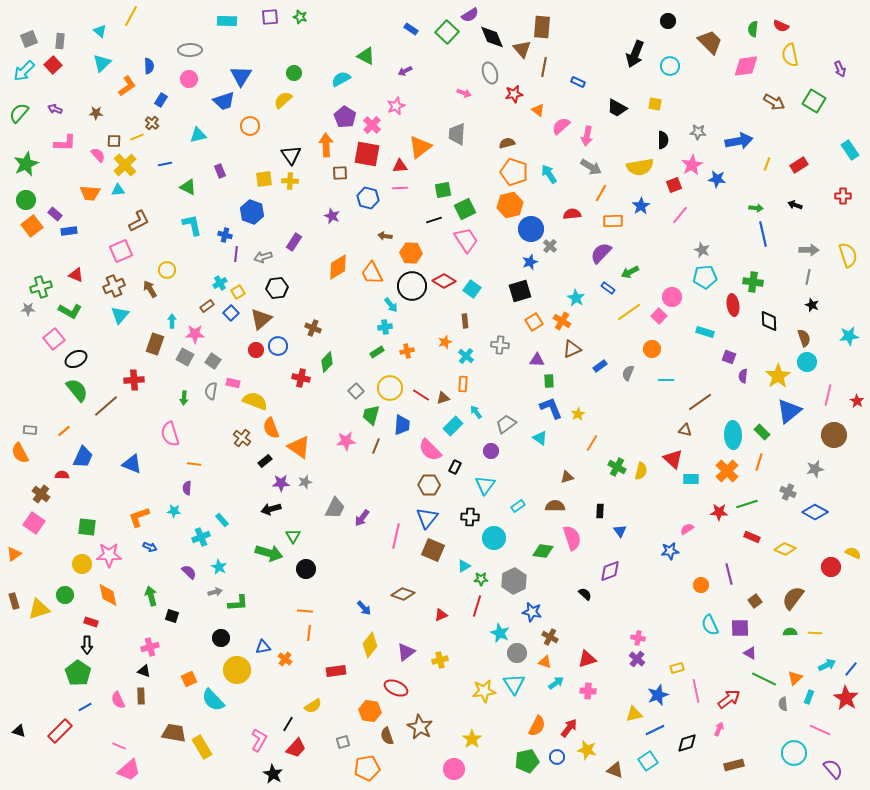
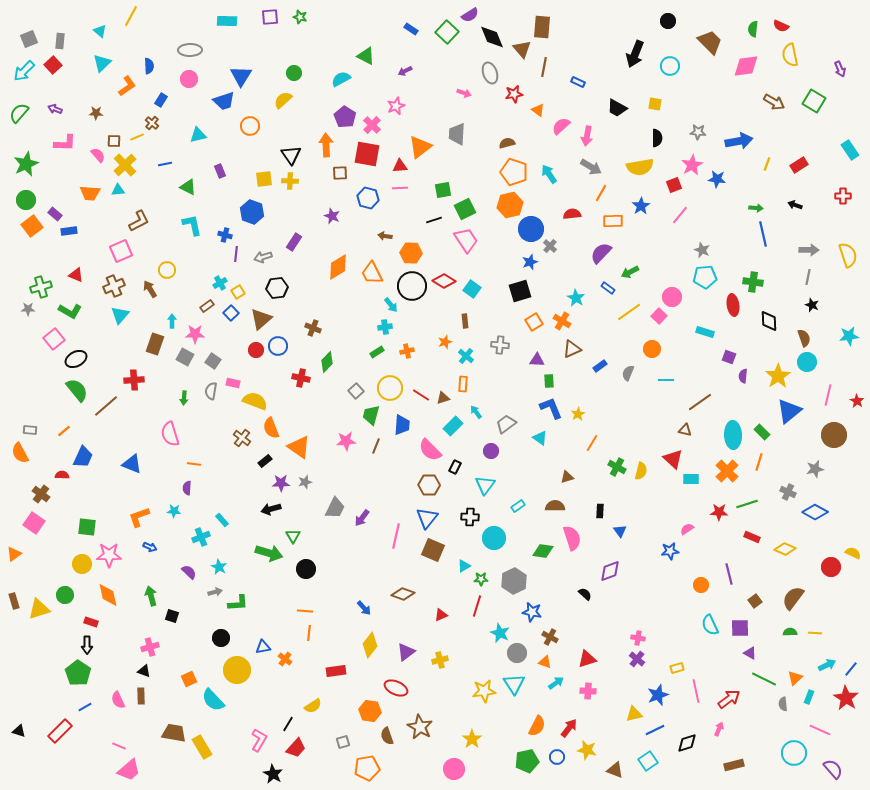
black semicircle at (663, 140): moved 6 px left, 2 px up
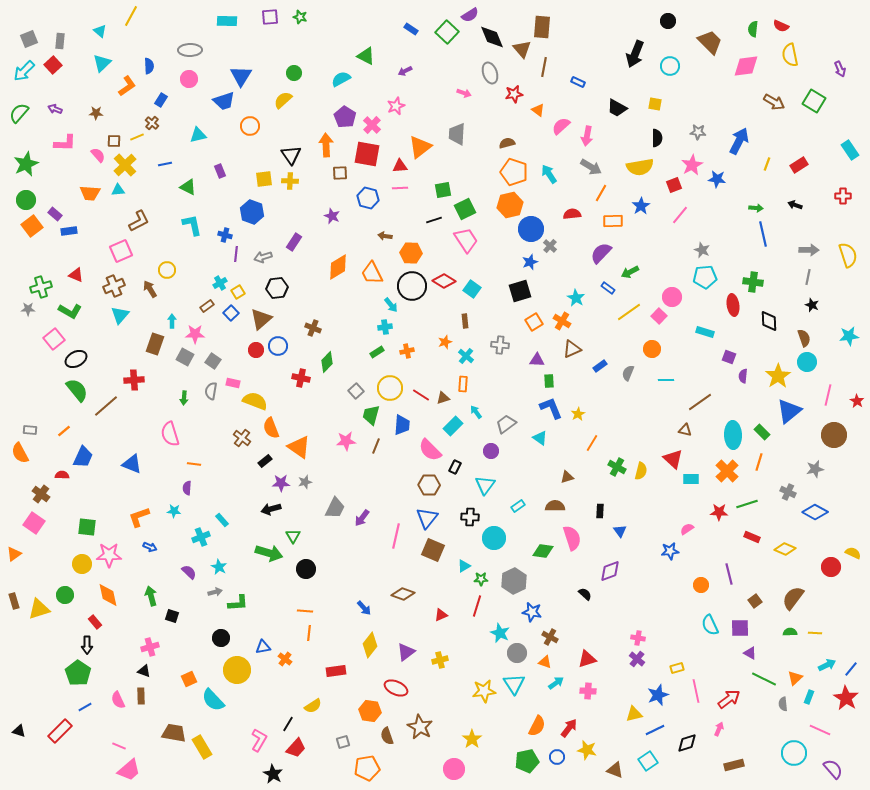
blue arrow at (739, 141): rotated 52 degrees counterclockwise
red rectangle at (91, 622): moved 4 px right; rotated 32 degrees clockwise
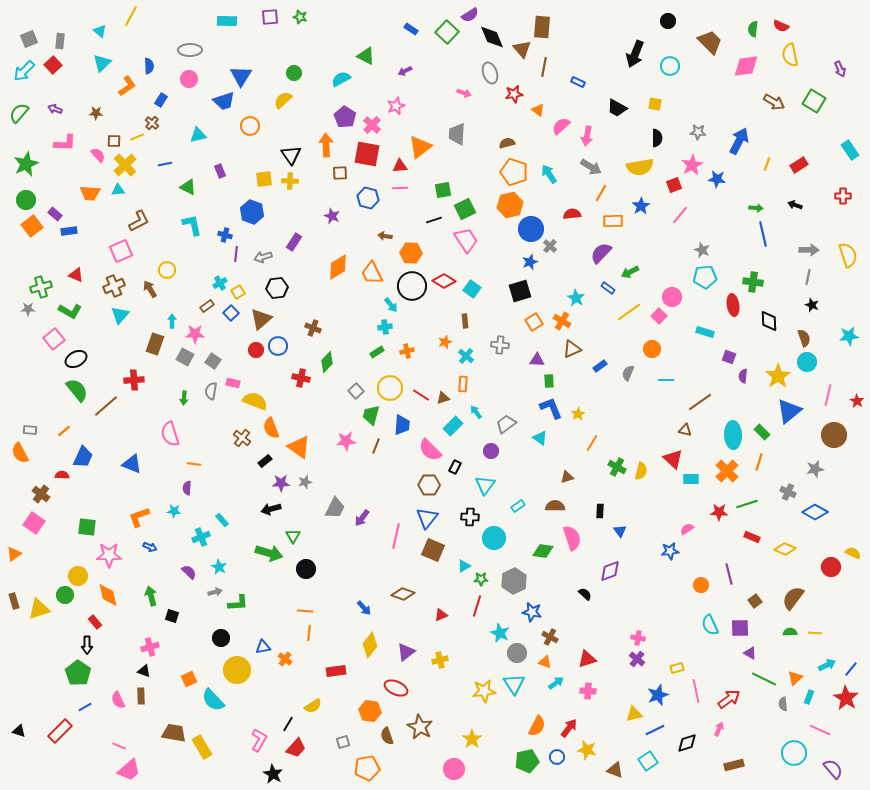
yellow circle at (82, 564): moved 4 px left, 12 px down
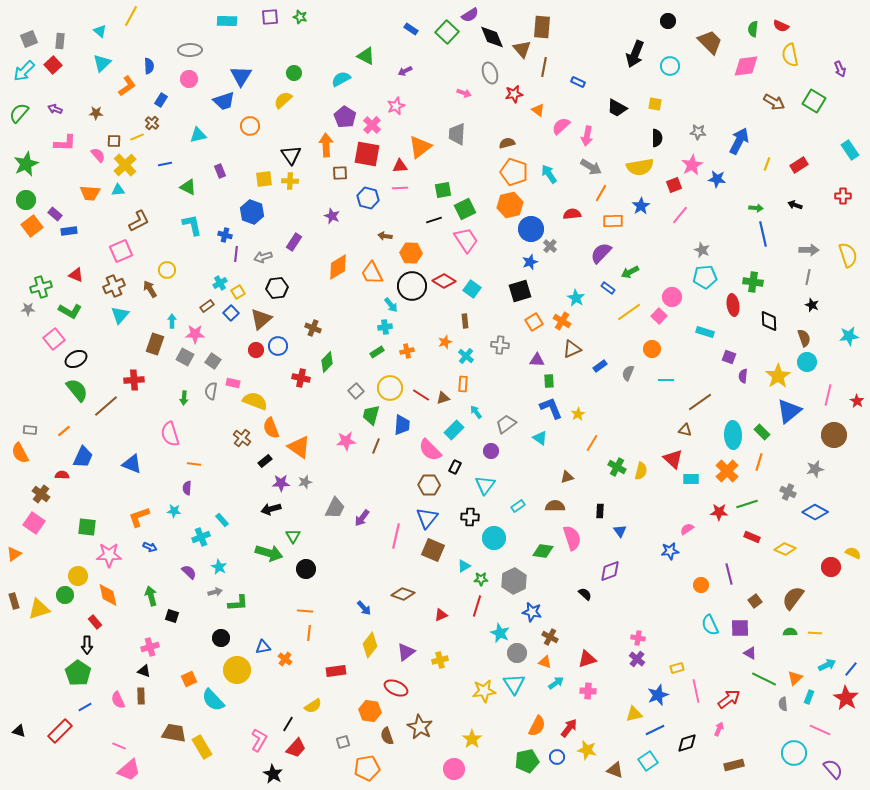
cyan rectangle at (453, 426): moved 1 px right, 4 px down
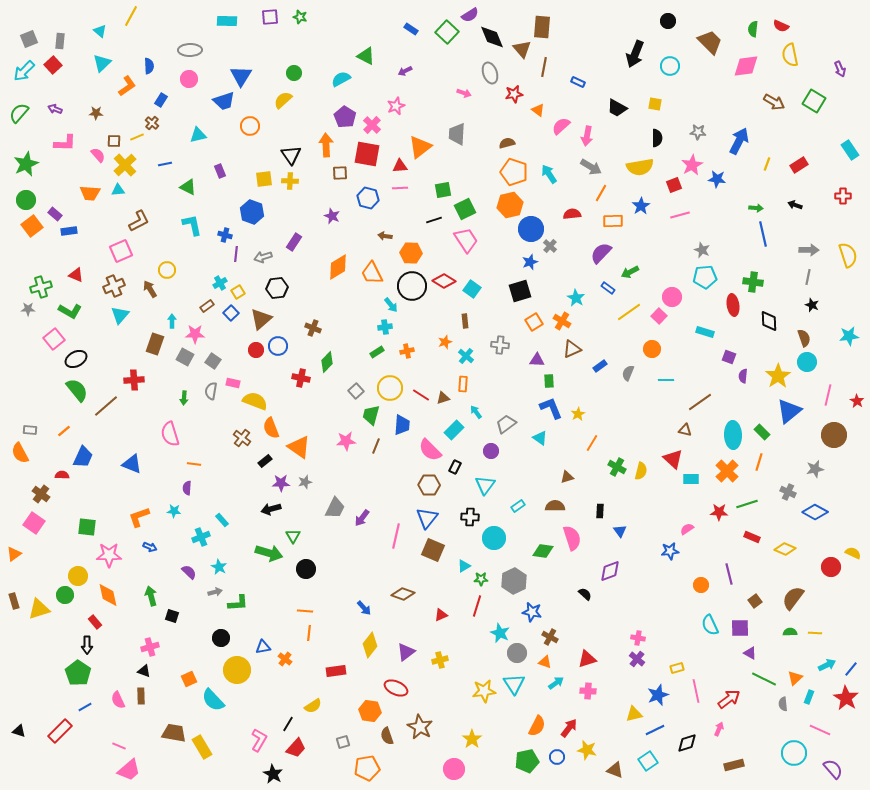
pink line at (680, 215): rotated 36 degrees clockwise
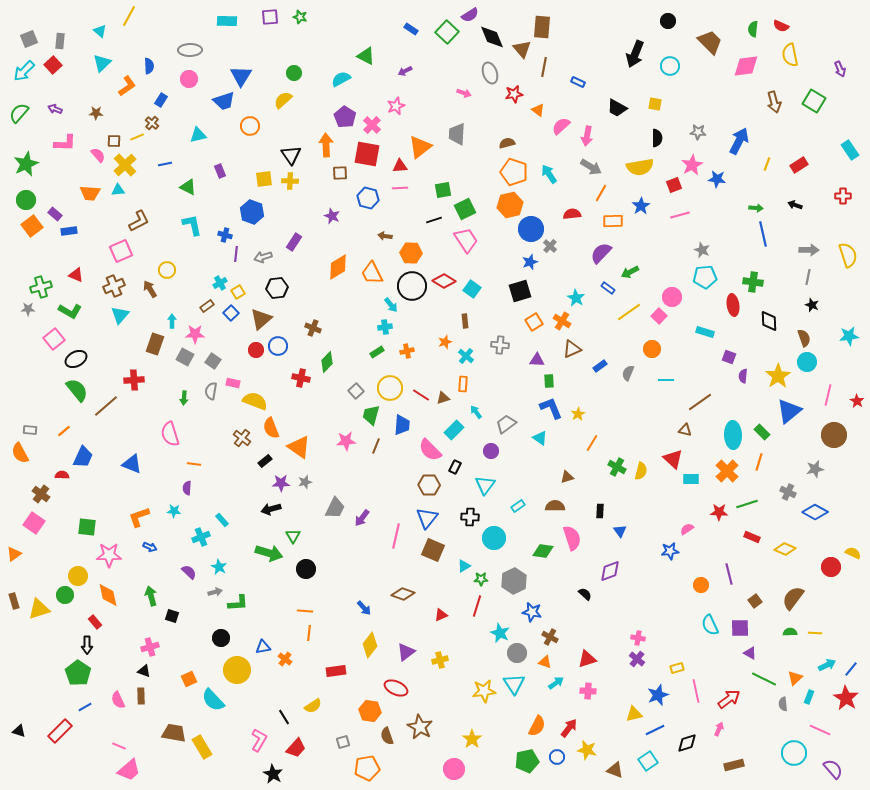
yellow line at (131, 16): moved 2 px left
brown arrow at (774, 102): rotated 45 degrees clockwise
black line at (288, 724): moved 4 px left, 7 px up; rotated 63 degrees counterclockwise
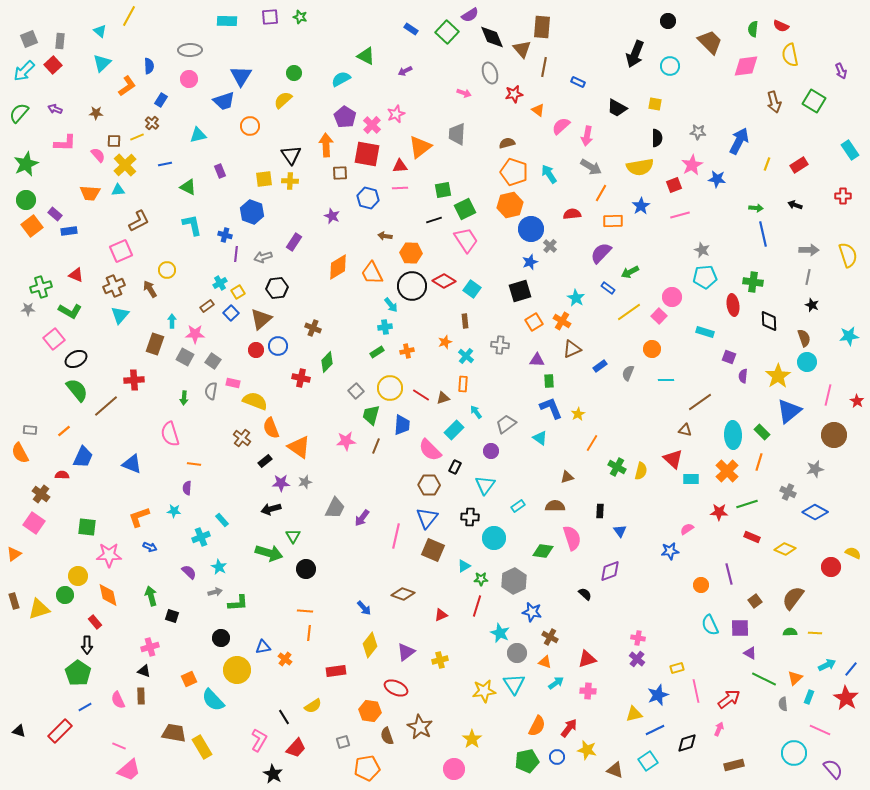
purple arrow at (840, 69): moved 1 px right, 2 px down
pink star at (396, 106): moved 8 px down
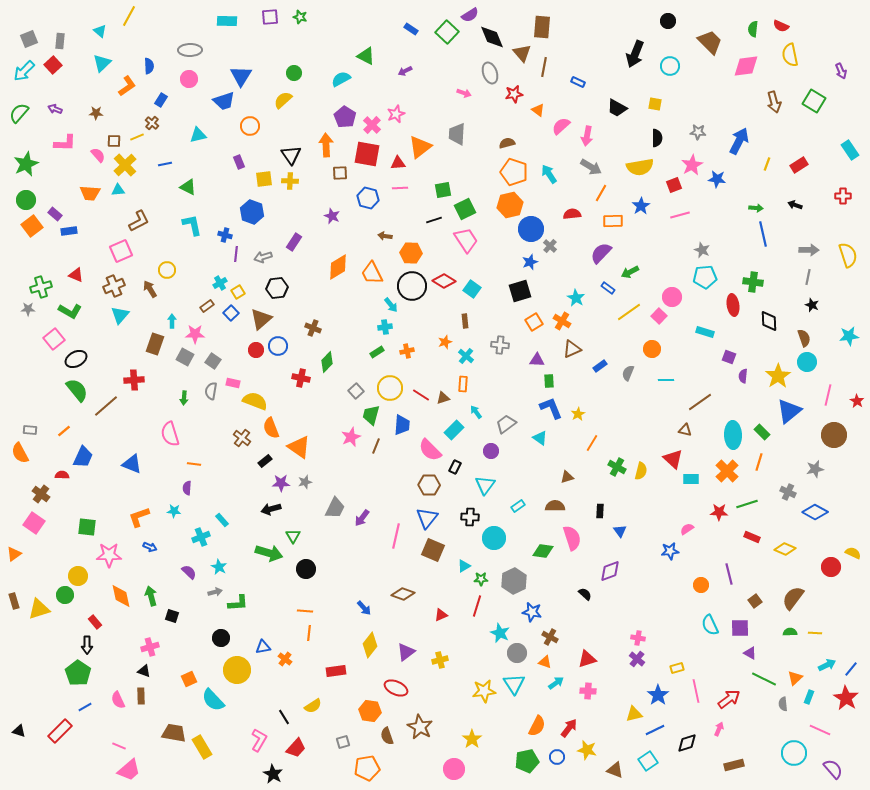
brown triangle at (522, 49): moved 4 px down
red triangle at (400, 166): moved 2 px left, 3 px up
purple rectangle at (220, 171): moved 19 px right, 9 px up
pink star at (346, 441): moved 5 px right, 4 px up; rotated 18 degrees counterclockwise
orange diamond at (108, 595): moved 13 px right, 1 px down
blue star at (658, 695): rotated 15 degrees counterclockwise
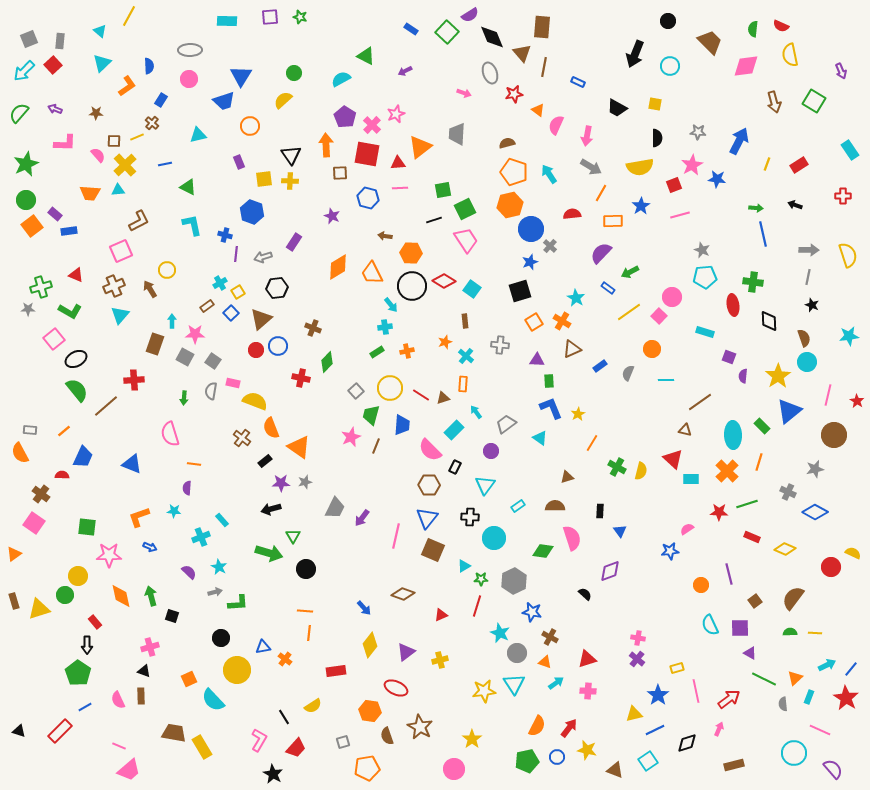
pink semicircle at (561, 126): moved 5 px left, 1 px up; rotated 24 degrees counterclockwise
green rectangle at (762, 432): moved 6 px up
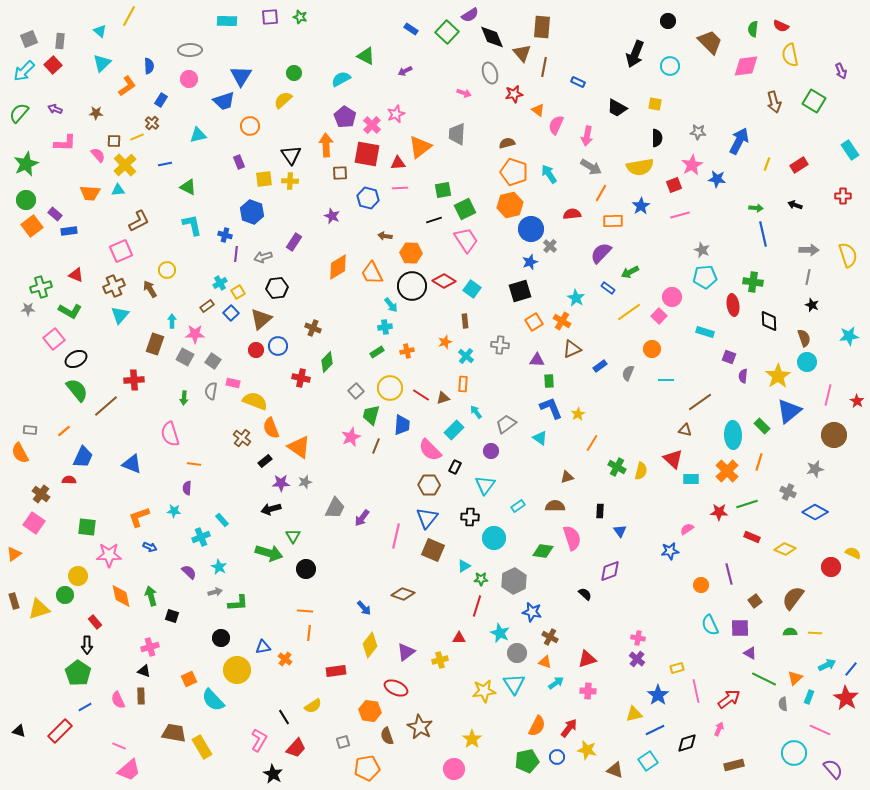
red semicircle at (62, 475): moved 7 px right, 5 px down
red triangle at (441, 615): moved 18 px right, 23 px down; rotated 24 degrees clockwise
